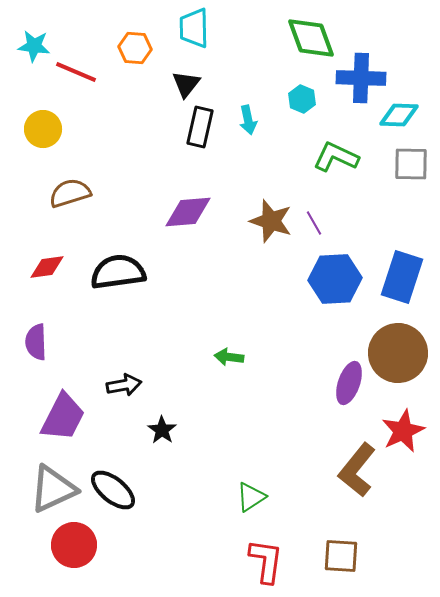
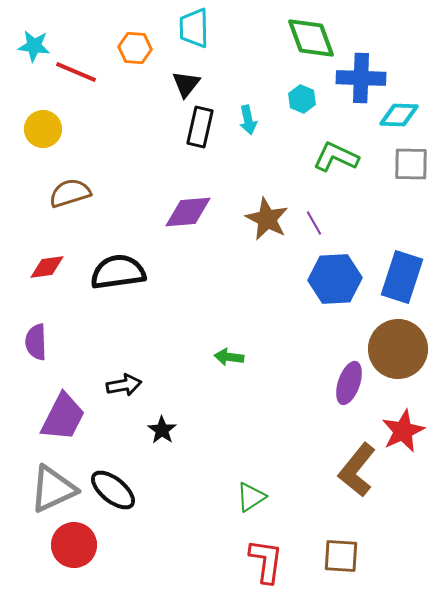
brown star: moved 4 px left, 2 px up; rotated 9 degrees clockwise
brown circle: moved 4 px up
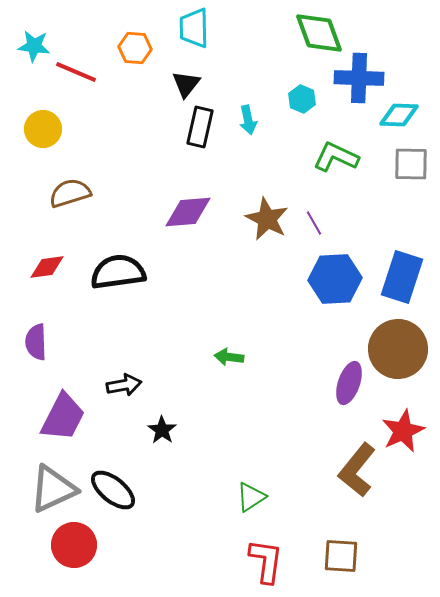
green diamond: moved 8 px right, 5 px up
blue cross: moved 2 px left
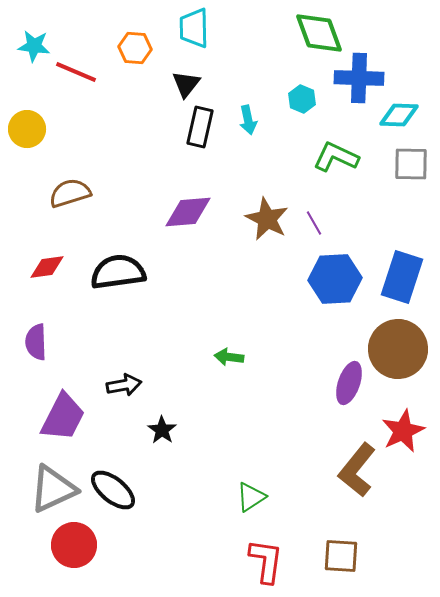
yellow circle: moved 16 px left
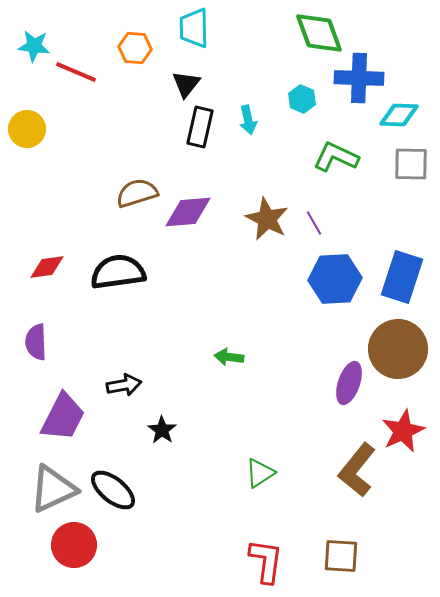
brown semicircle: moved 67 px right
green triangle: moved 9 px right, 24 px up
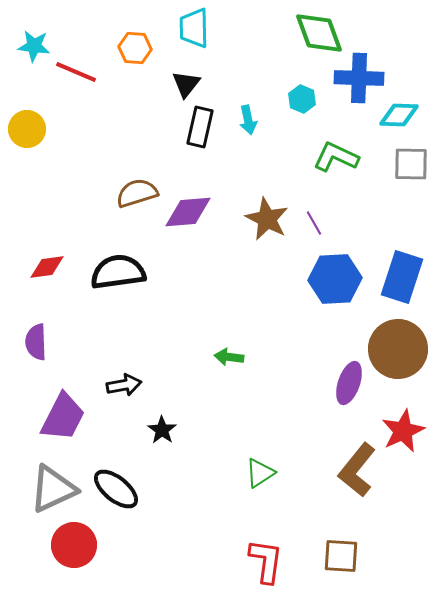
black ellipse: moved 3 px right, 1 px up
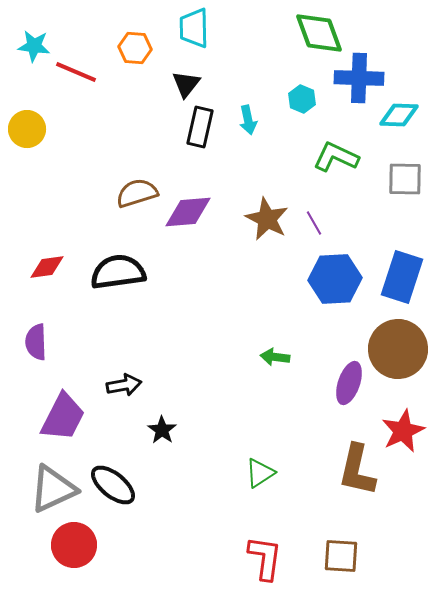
gray square: moved 6 px left, 15 px down
green arrow: moved 46 px right
brown L-shape: rotated 26 degrees counterclockwise
black ellipse: moved 3 px left, 4 px up
red L-shape: moved 1 px left, 3 px up
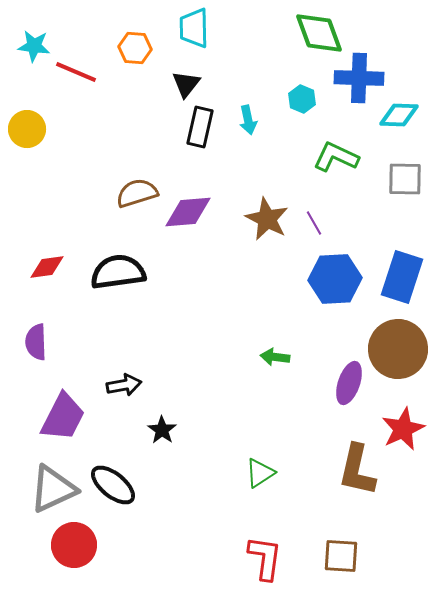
red star: moved 2 px up
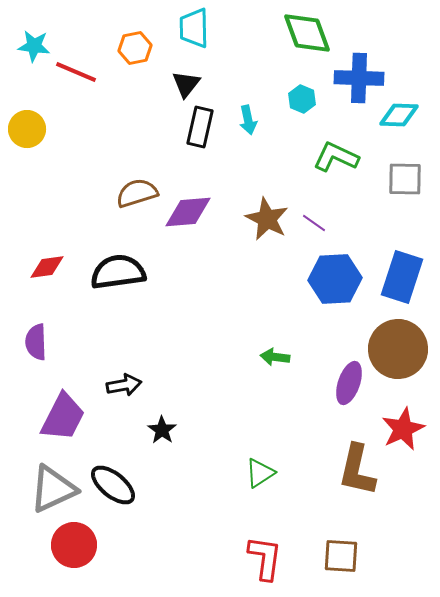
green diamond: moved 12 px left
orange hexagon: rotated 16 degrees counterclockwise
purple line: rotated 25 degrees counterclockwise
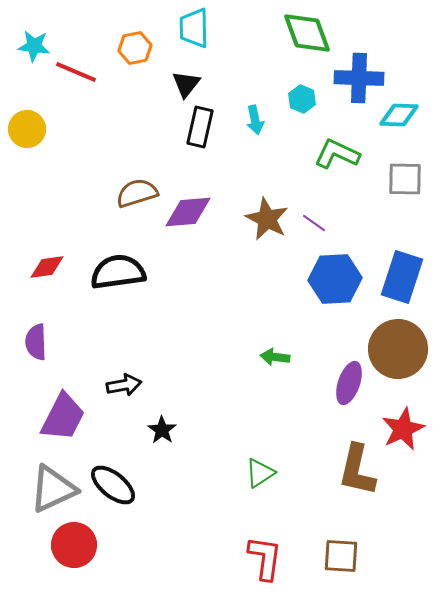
cyan arrow: moved 7 px right
green L-shape: moved 1 px right, 3 px up
